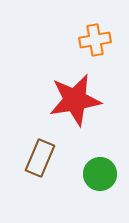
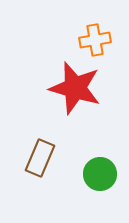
red star: moved 12 px up; rotated 26 degrees clockwise
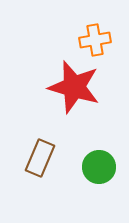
red star: moved 1 px left, 1 px up
green circle: moved 1 px left, 7 px up
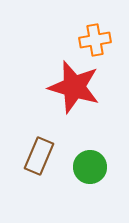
brown rectangle: moved 1 px left, 2 px up
green circle: moved 9 px left
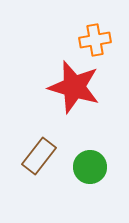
brown rectangle: rotated 15 degrees clockwise
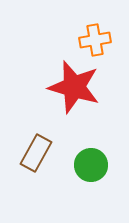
brown rectangle: moved 3 px left, 3 px up; rotated 9 degrees counterclockwise
green circle: moved 1 px right, 2 px up
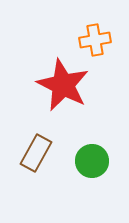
red star: moved 11 px left, 2 px up; rotated 10 degrees clockwise
green circle: moved 1 px right, 4 px up
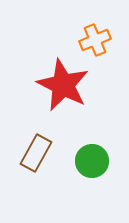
orange cross: rotated 12 degrees counterclockwise
